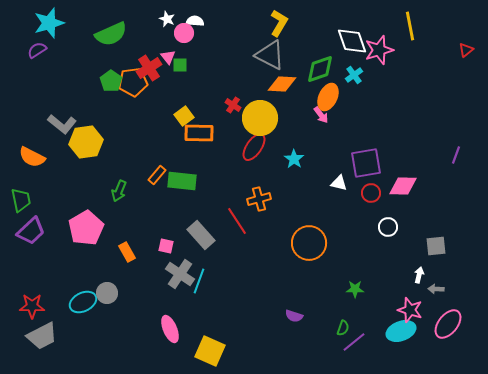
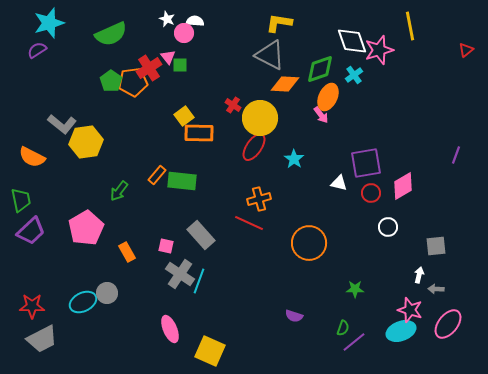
yellow L-shape at (279, 23): rotated 112 degrees counterclockwise
orange diamond at (282, 84): moved 3 px right
pink diamond at (403, 186): rotated 32 degrees counterclockwise
green arrow at (119, 191): rotated 15 degrees clockwise
red line at (237, 221): moved 12 px right, 2 px down; rotated 32 degrees counterclockwise
gray trapezoid at (42, 336): moved 3 px down
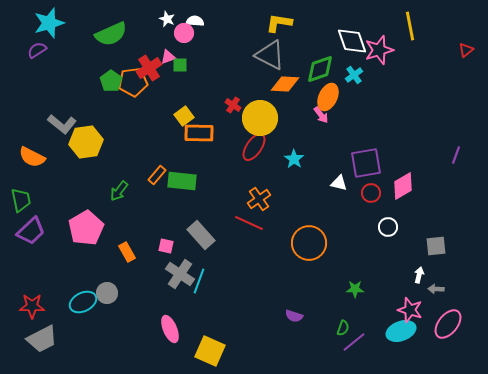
pink triangle at (168, 57): rotated 49 degrees clockwise
orange cross at (259, 199): rotated 20 degrees counterclockwise
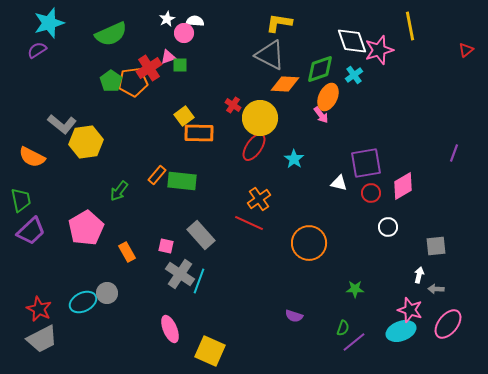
white star at (167, 19): rotated 21 degrees clockwise
purple line at (456, 155): moved 2 px left, 2 px up
red star at (32, 306): moved 7 px right, 3 px down; rotated 25 degrees clockwise
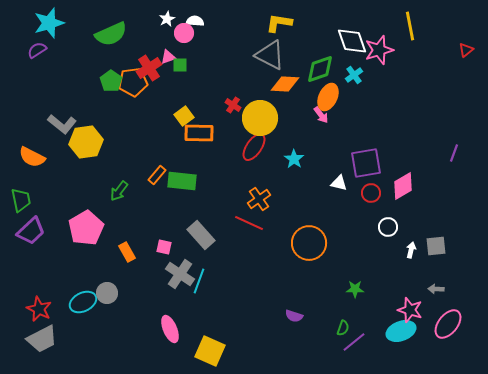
pink square at (166, 246): moved 2 px left, 1 px down
white arrow at (419, 275): moved 8 px left, 25 px up
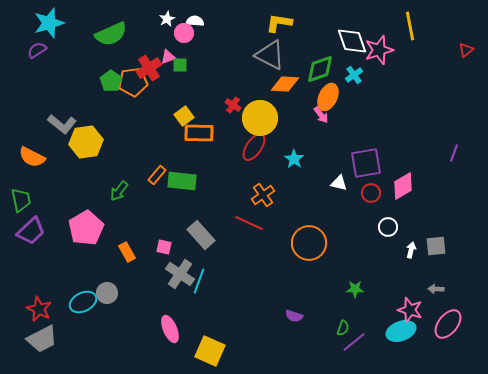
orange cross at (259, 199): moved 4 px right, 4 px up
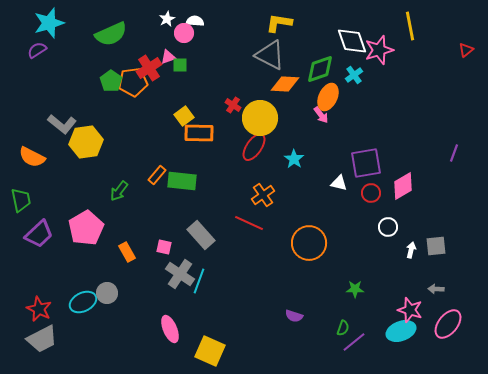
purple trapezoid at (31, 231): moved 8 px right, 3 px down
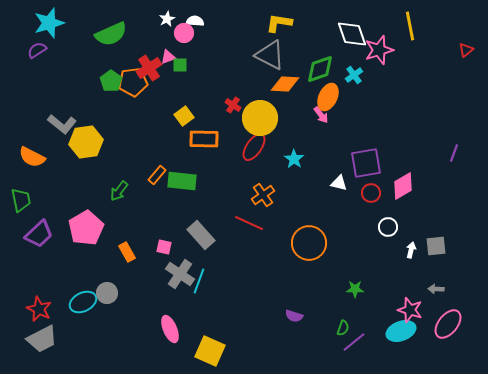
white diamond at (352, 41): moved 7 px up
orange rectangle at (199, 133): moved 5 px right, 6 px down
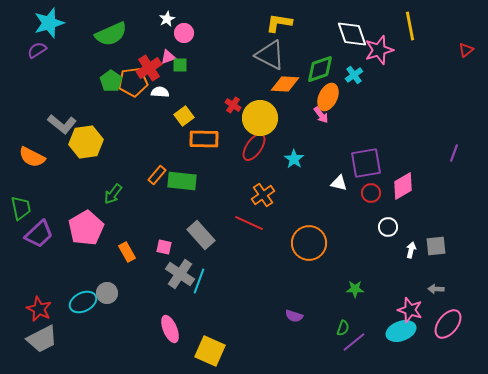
white semicircle at (195, 21): moved 35 px left, 71 px down
green arrow at (119, 191): moved 6 px left, 3 px down
green trapezoid at (21, 200): moved 8 px down
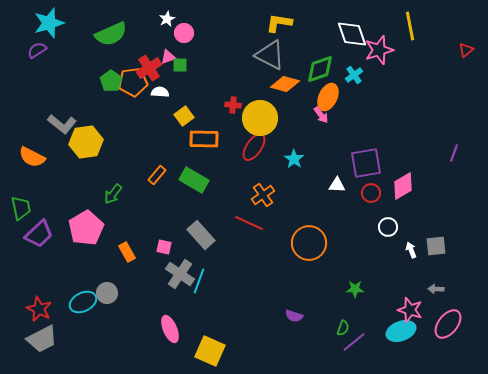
orange diamond at (285, 84): rotated 12 degrees clockwise
red cross at (233, 105): rotated 28 degrees counterclockwise
green rectangle at (182, 181): moved 12 px right, 1 px up; rotated 24 degrees clockwise
white triangle at (339, 183): moved 2 px left, 2 px down; rotated 12 degrees counterclockwise
white arrow at (411, 250): rotated 35 degrees counterclockwise
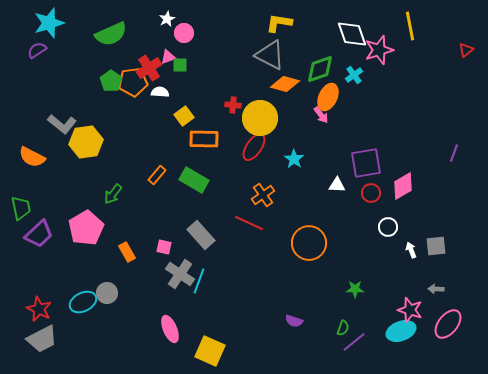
purple semicircle at (294, 316): moved 5 px down
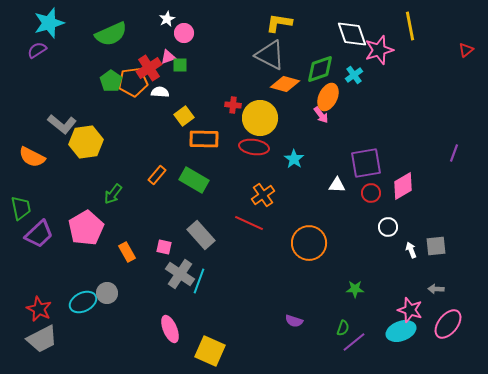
red ellipse at (254, 147): rotated 64 degrees clockwise
